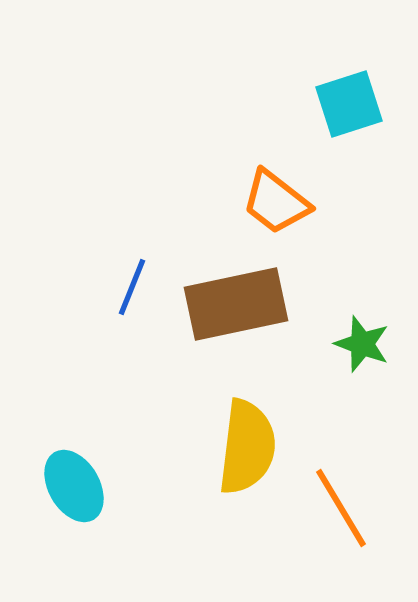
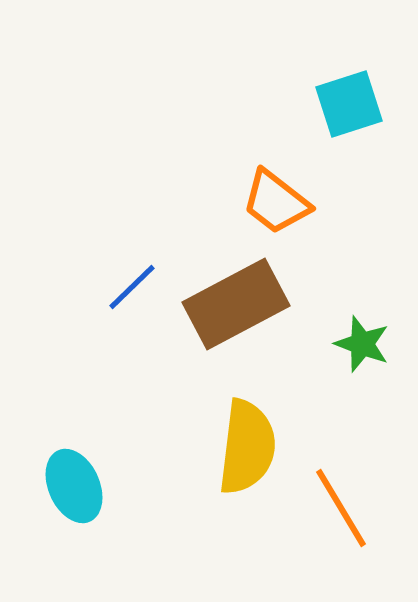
blue line: rotated 24 degrees clockwise
brown rectangle: rotated 16 degrees counterclockwise
cyan ellipse: rotated 6 degrees clockwise
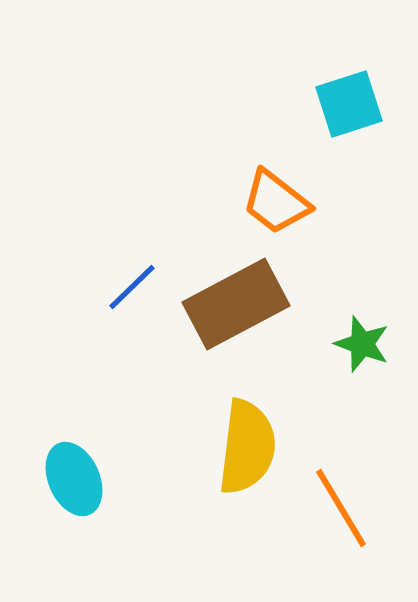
cyan ellipse: moved 7 px up
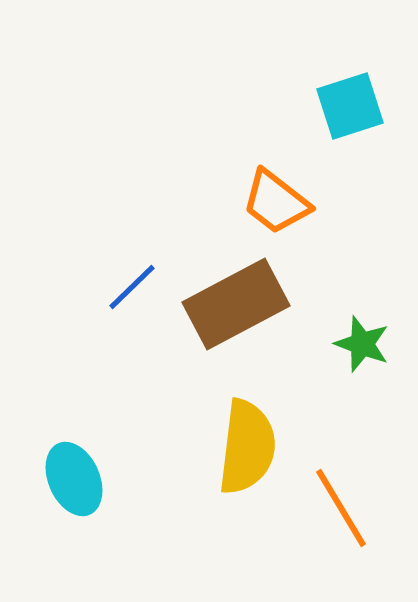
cyan square: moved 1 px right, 2 px down
